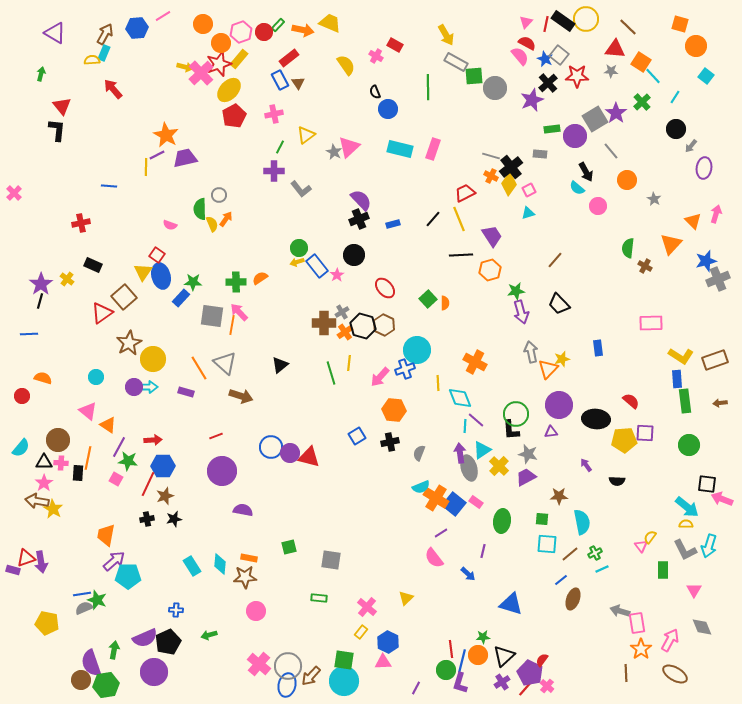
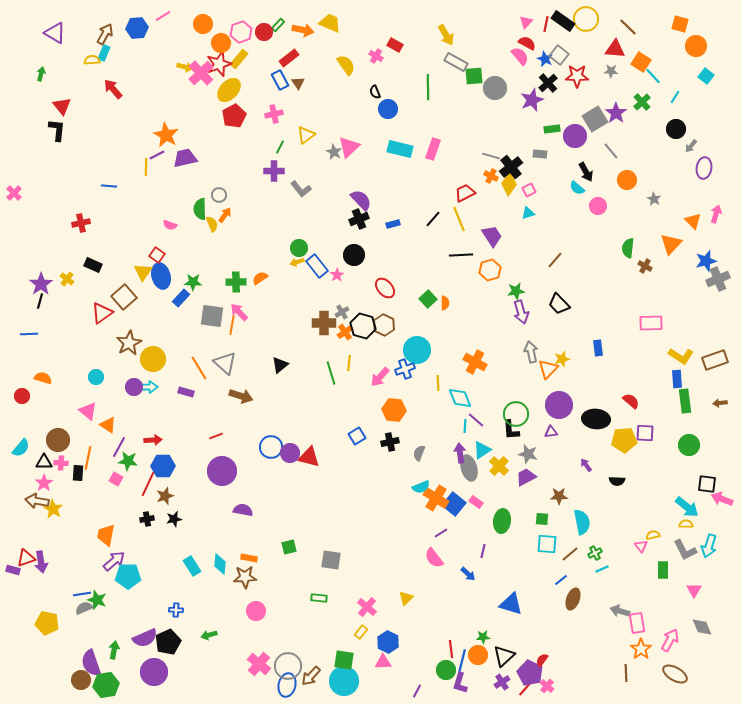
orange arrow at (226, 219): moved 1 px left, 4 px up
yellow semicircle at (650, 537): moved 3 px right, 2 px up; rotated 40 degrees clockwise
purple line at (416, 688): moved 1 px right, 3 px down
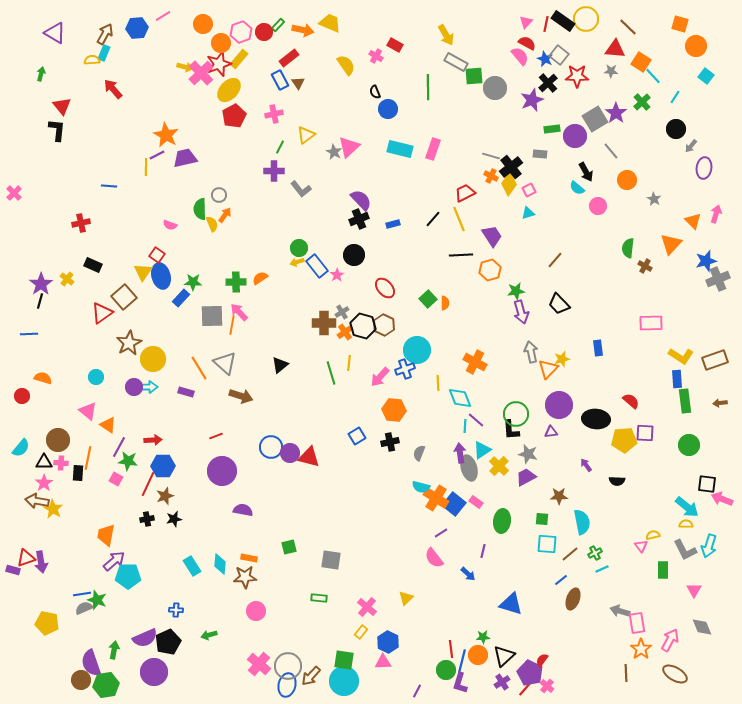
gray square at (212, 316): rotated 10 degrees counterclockwise
cyan semicircle at (421, 487): rotated 36 degrees clockwise
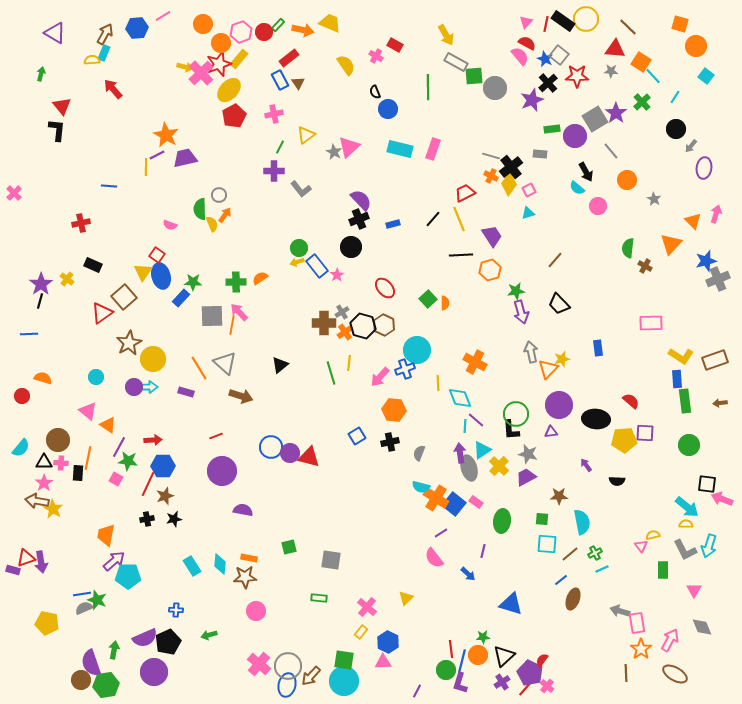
black circle at (354, 255): moved 3 px left, 8 px up
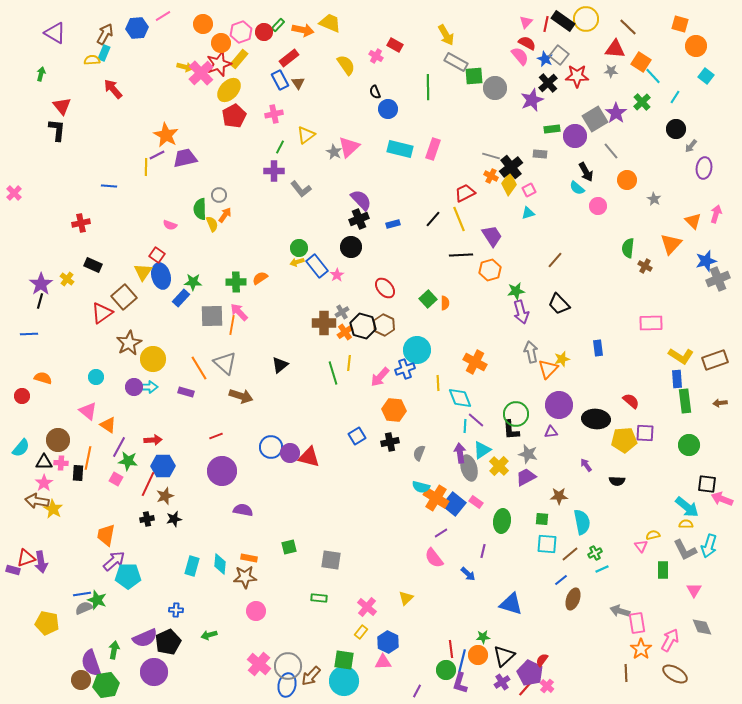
green line at (331, 373): moved 2 px right
cyan rectangle at (192, 566): rotated 48 degrees clockwise
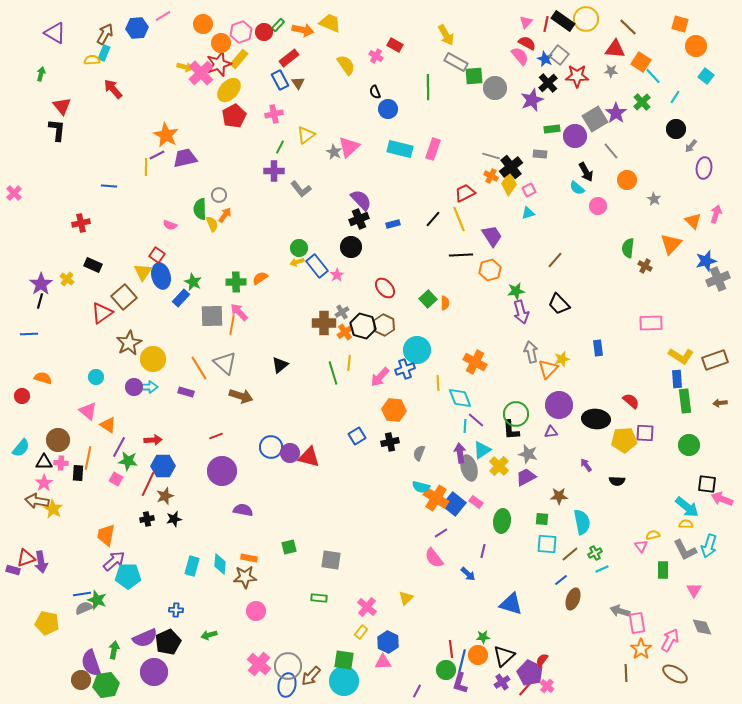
green star at (193, 282): rotated 24 degrees clockwise
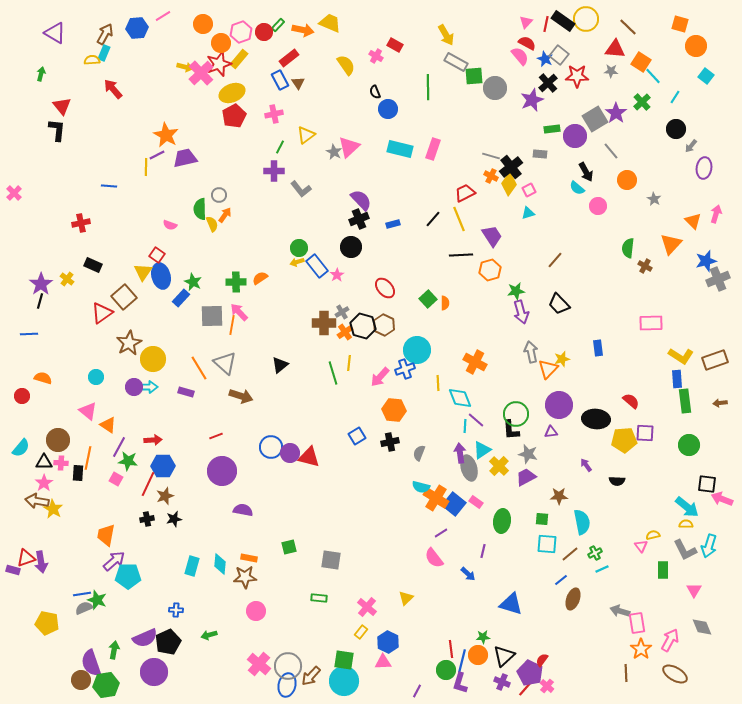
yellow ellipse at (229, 90): moved 3 px right, 3 px down; rotated 25 degrees clockwise
purple cross at (502, 682): rotated 35 degrees counterclockwise
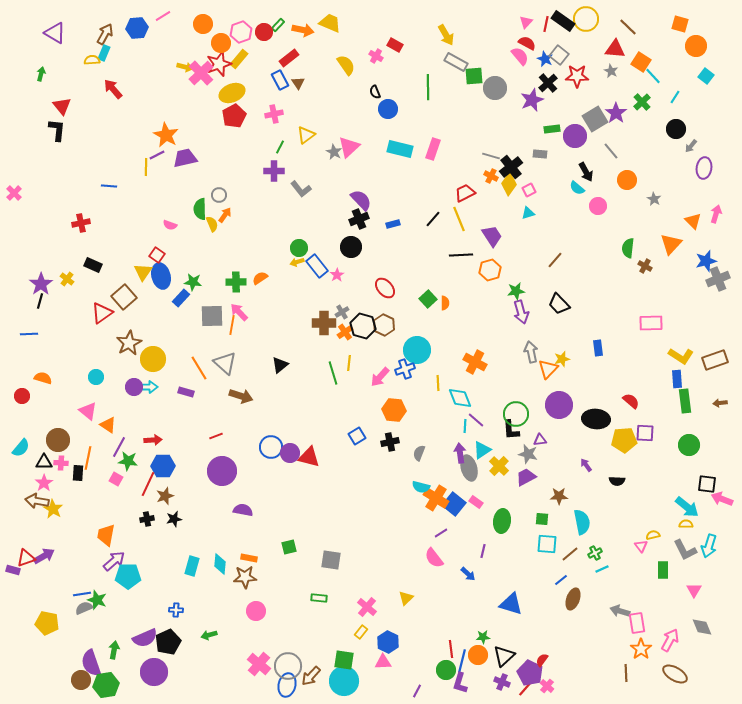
gray star at (611, 71): rotated 24 degrees clockwise
green star at (193, 282): rotated 18 degrees counterclockwise
purple triangle at (551, 432): moved 11 px left, 8 px down
purple arrow at (41, 562): moved 3 px right, 6 px up; rotated 110 degrees counterclockwise
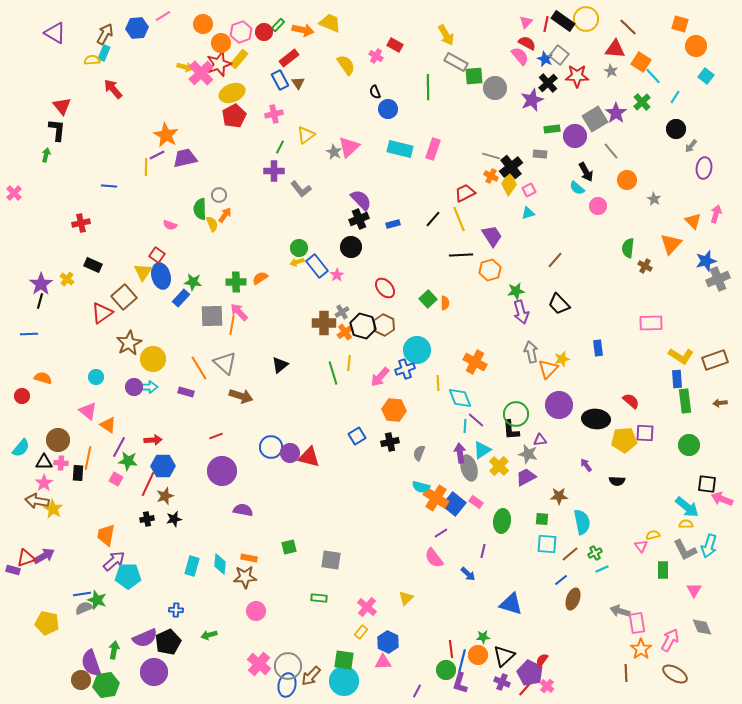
green arrow at (41, 74): moved 5 px right, 81 px down
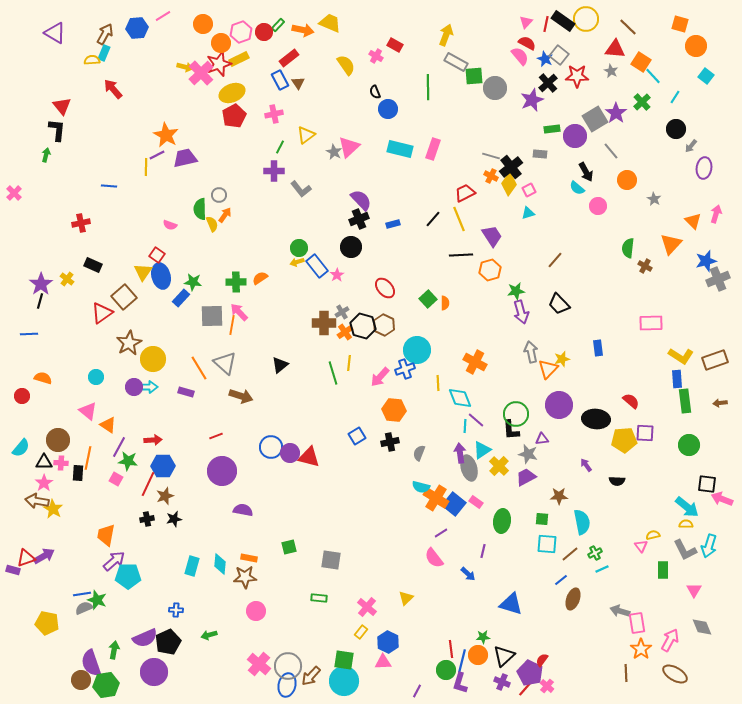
yellow arrow at (446, 35): rotated 130 degrees counterclockwise
yellow rectangle at (239, 59): rotated 24 degrees clockwise
purple triangle at (540, 440): moved 2 px right, 1 px up
